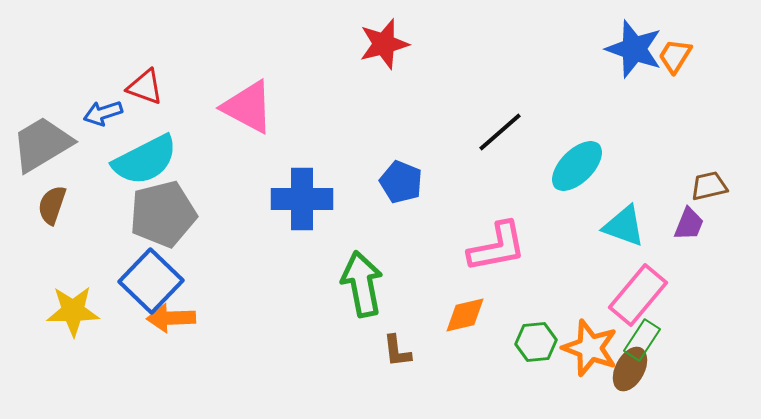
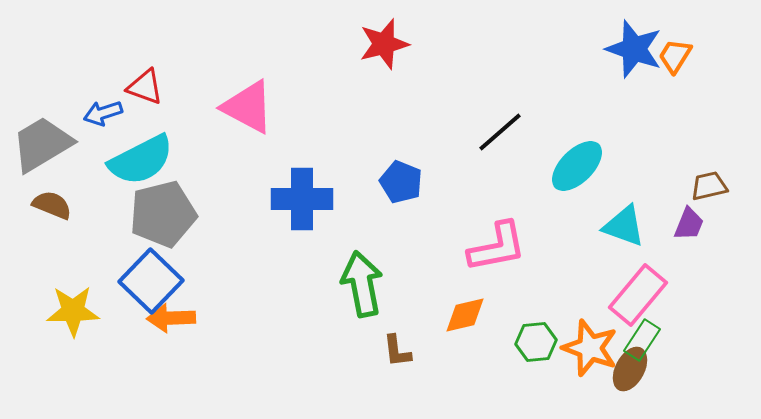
cyan semicircle: moved 4 px left
brown semicircle: rotated 93 degrees clockwise
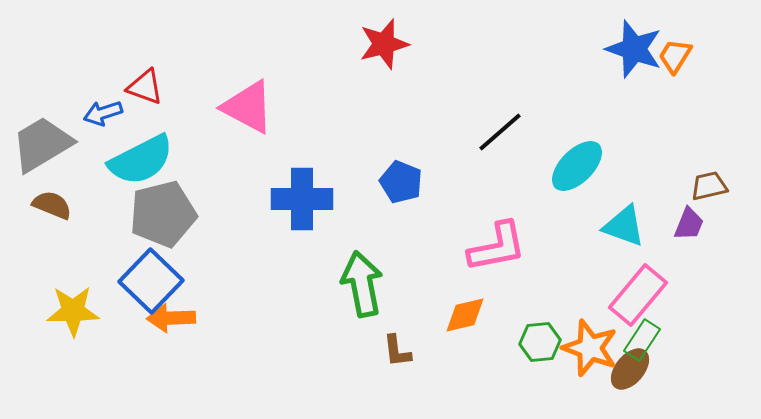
green hexagon: moved 4 px right
brown ellipse: rotated 12 degrees clockwise
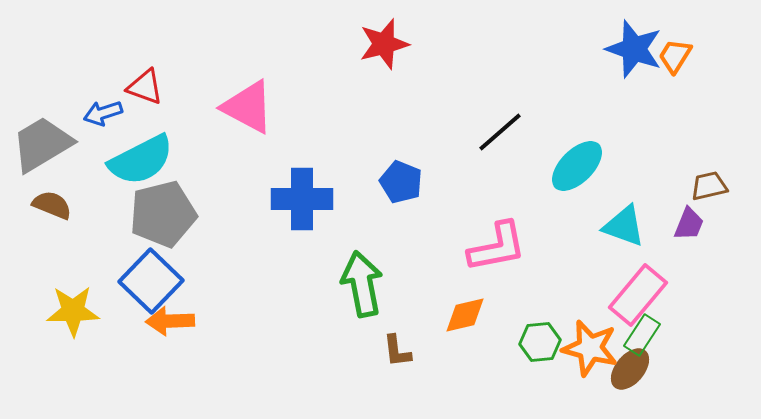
orange arrow: moved 1 px left, 3 px down
green rectangle: moved 5 px up
orange star: rotated 6 degrees counterclockwise
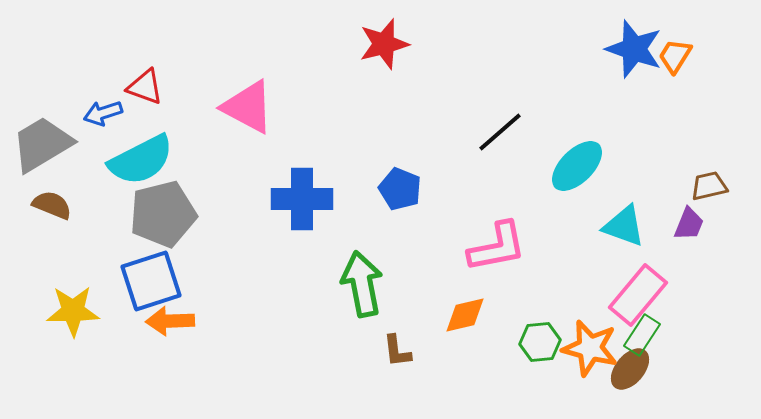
blue pentagon: moved 1 px left, 7 px down
blue square: rotated 28 degrees clockwise
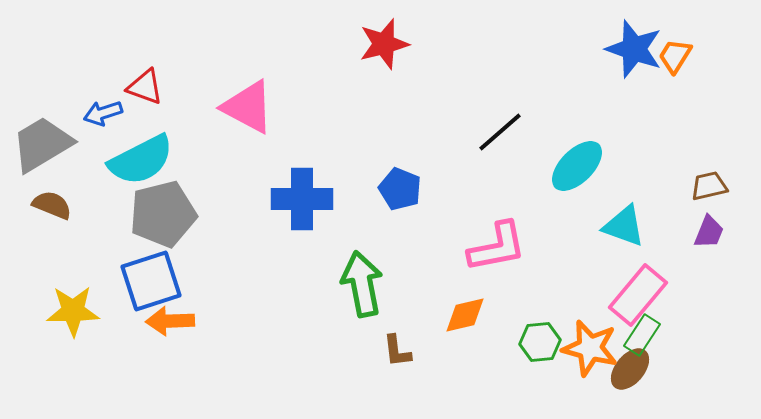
purple trapezoid: moved 20 px right, 8 px down
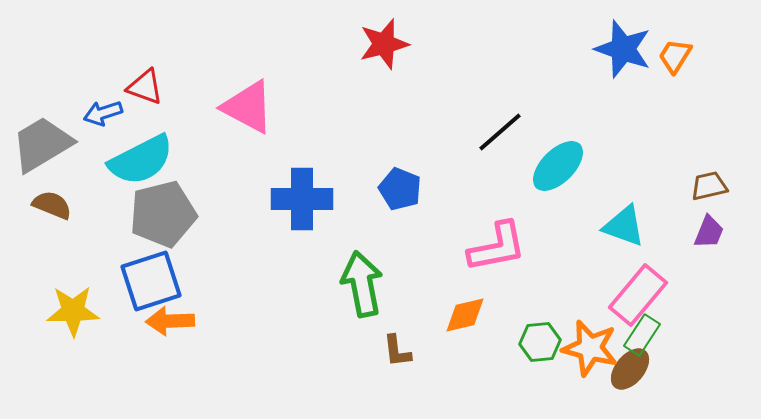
blue star: moved 11 px left
cyan ellipse: moved 19 px left
